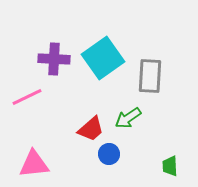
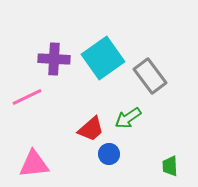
gray rectangle: rotated 40 degrees counterclockwise
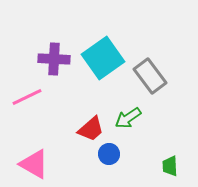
pink triangle: rotated 36 degrees clockwise
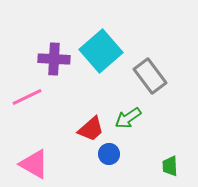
cyan square: moved 2 px left, 7 px up; rotated 6 degrees counterclockwise
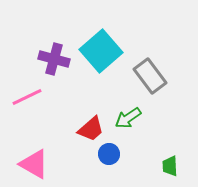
purple cross: rotated 12 degrees clockwise
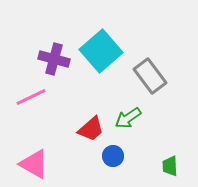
pink line: moved 4 px right
blue circle: moved 4 px right, 2 px down
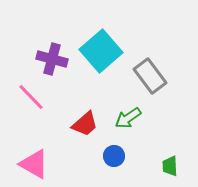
purple cross: moved 2 px left
pink line: rotated 72 degrees clockwise
red trapezoid: moved 6 px left, 5 px up
blue circle: moved 1 px right
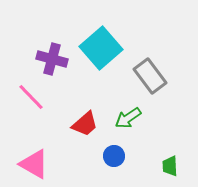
cyan square: moved 3 px up
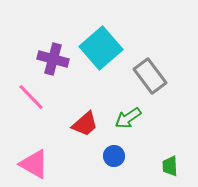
purple cross: moved 1 px right
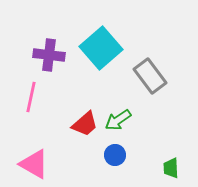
purple cross: moved 4 px left, 4 px up; rotated 8 degrees counterclockwise
pink line: rotated 56 degrees clockwise
green arrow: moved 10 px left, 2 px down
blue circle: moved 1 px right, 1 px up
green trapezoid: moved 1 px right, 2 px down
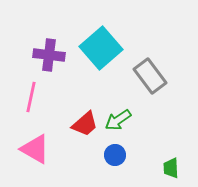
pink triangle: moved 1 px right, 15 px up
